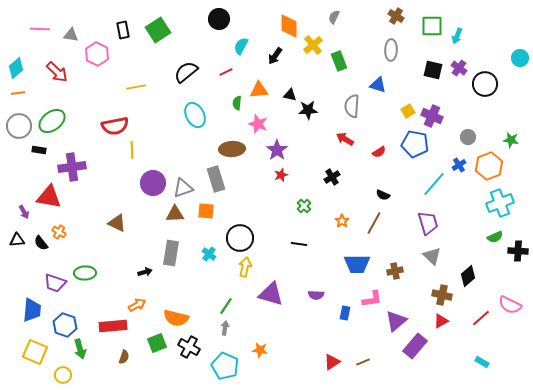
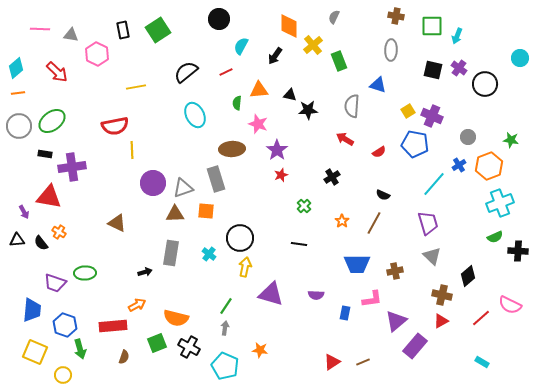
brown cross at (396, 16): rotated 21 degrees counterclockwise
black rectangle at (39, 150): moved 6 px right, 4 px down
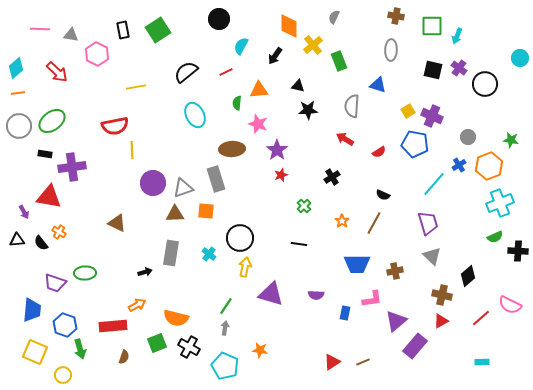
black triangle at (290, 95): moved 8 px right, 9 px up
cyan rectangle at (482, 362): rotated 32 degrees counterclockwise
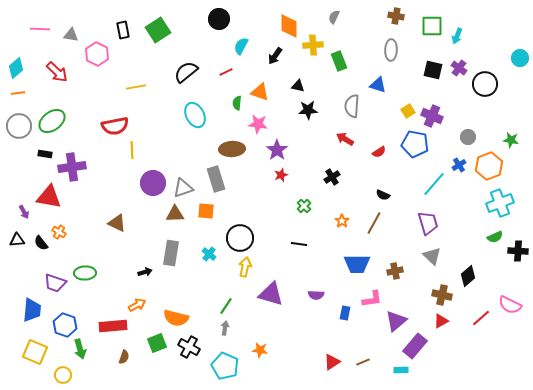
yellow cross at (313, 45): rotated 36 degrees clockwise
orange triangle at (259, 90): moved 1 px right, 2 px down; rotated 24 degrees clockwise
pink star at (258, 124): rotated 12 degrees counterclockwise
cyan rectangle at (482, 362): moved 81 px left, 8 px down
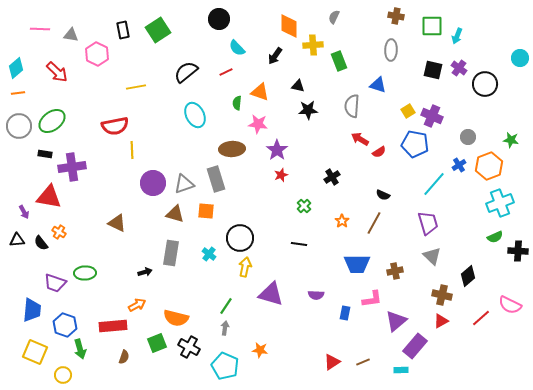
cyan semicircle at (241, 46): moved 4 px left, 2 px down; rotated 72 degrees counterclockwise
red arrow at (345, 139): moved 15 px right
gray triangle at (183, 188): moved 1 px right, 4 px up
brown triangle at (175, 214): rotated 18 degrees clockwise
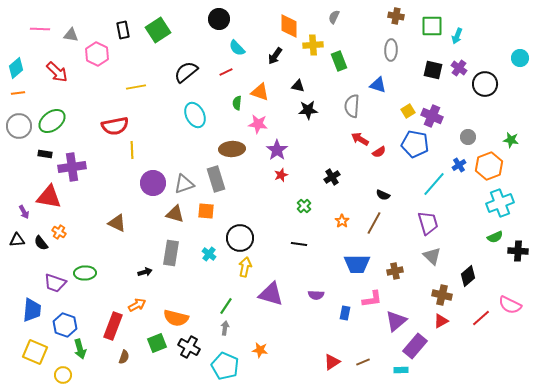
red rectangle at (113, 326): rotated 64 degrees counterclockwise
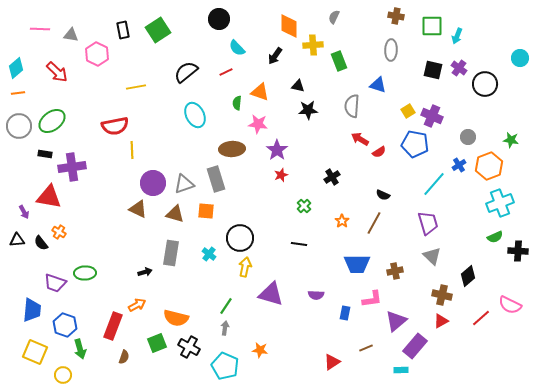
brown triangle at (117, 223): moved 21 px right, 14 px up
brown line at (363, 362): moved 3 px right, 14 px up
